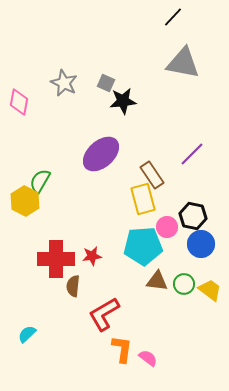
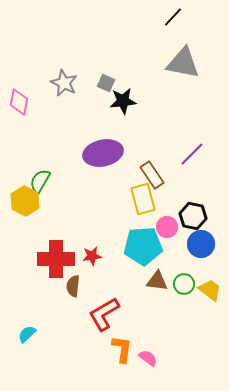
purple ellipse: moved 2 px right, 1 px up; rotated 30 degrees clockwise
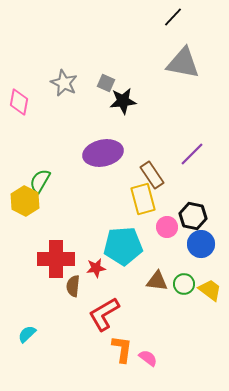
cyan pentagon: moved 20 px left
red star: moved 4 px right, 12 px down
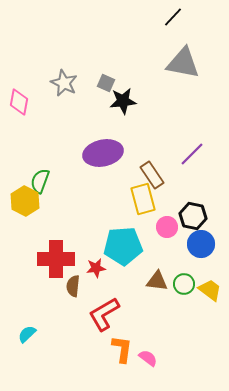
green semicircle: rotated 10 degrees counterclockwise
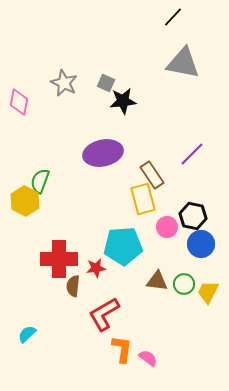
red cross: moved 3 px right
yellow trapezoid: moved 2 px left, 2 px down; rotated 100 degrees counterclockwise
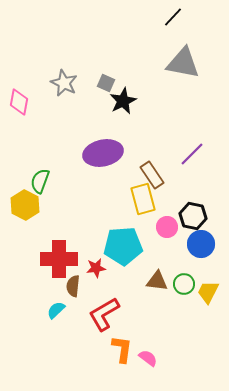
black star: rotated 20 degrees counterclockwise
yellow hexagon: moved 4 px down
cyan semicircle: moved 29 px right, 24 px up
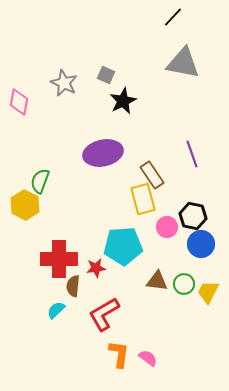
gray square: moved 8 px up
purple line: rotated 64 degrees counterclockwise
orange L-shape: moved 3 px left, 5 px down
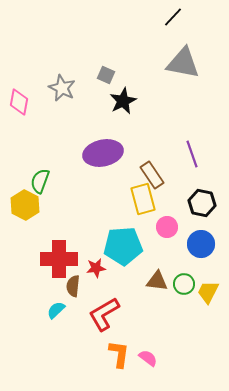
gray star: moved 2 px left, 5 px down
black hexagon: moved 9 px right, 13 px up
